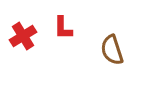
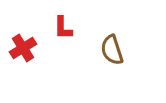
red cross: moved 12 px down
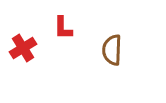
brown semicircle: rotated 20 degrees clockwise
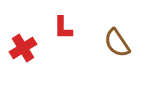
brown semicircle: moved 5 px right, 7 px up; rotated 36 degrees counterclockwise
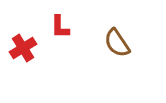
red L-shape: moved 3 px left, 1 px up
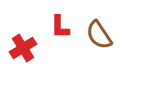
brown semicircle: moved 18 px left, 8 px up
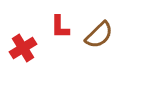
brown semicircle: rotated 100 degrees counterclockwise
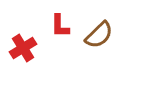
red L-shape: moved 1 px up
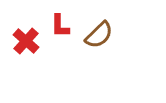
red cross: moved 3 px right, 7 px up; rotated 16 degrees counterclockwise
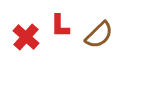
red cross: moved 4 px up
